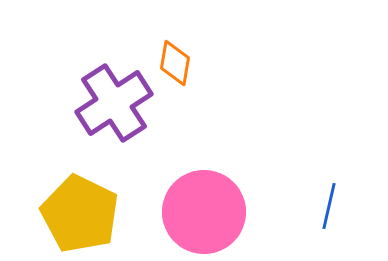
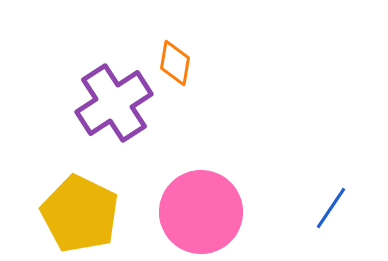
blue line: moved 2 px right, 2 px down; rotated 21 degrees clockwise
pink circle: moved 3 px left
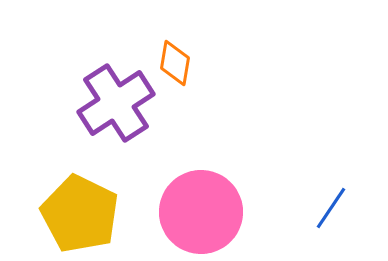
purple cross: moved 2 px right
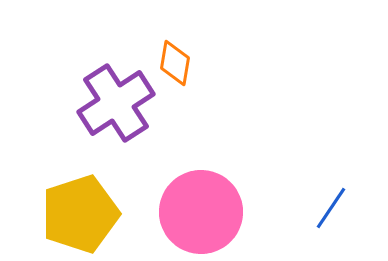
yellow pentagon: rotated 28 degrees clockwise
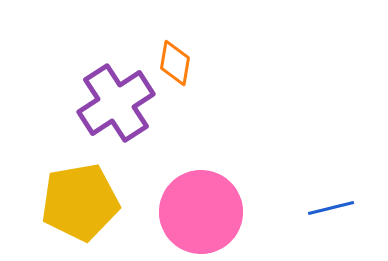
blue line: rotated 42 degrees clockwise
yellow pentagon: moved 12 px up; rotated 8 degrees clockwise
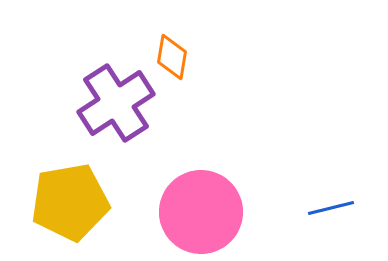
orange diamond: moved 3 px left, 6 px up
yellow pentagon: moved 10 px left
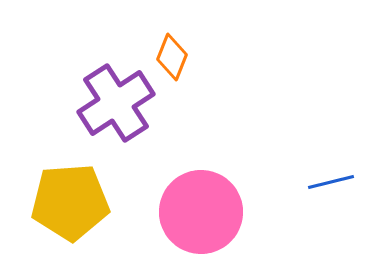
orange diamond: rotated 12 degrees clockwise
yellow pentagon: rotated 6 degrees clockwise
blue line: moved 26 px up
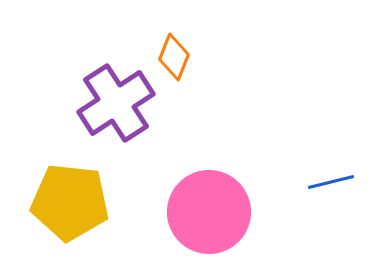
orange diamond: moved 2 px right
yellow pentagon: rotated 10 degrees clockwise
pink circle: moved 8 px right
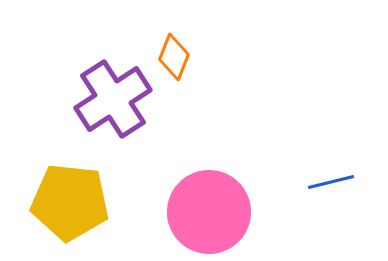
purple cross: moved 3 px left, 4 px up
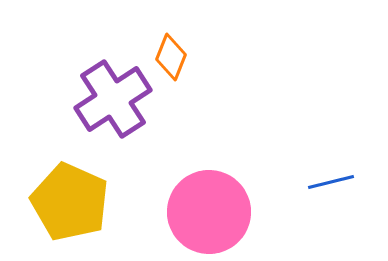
orange diamond: moved 3 px left
yellow pentagon: rotated 18 degrees clockwise
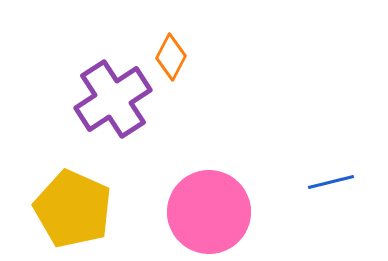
orange diamond: rotated 6 degrees clockwise
yellow pentagon: moved 3 px right, 7 px down
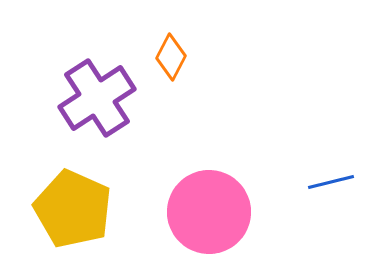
purple cross: moved 16 px left, 1 px up
